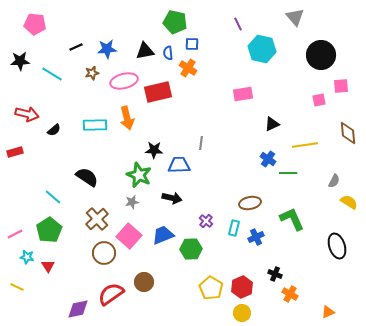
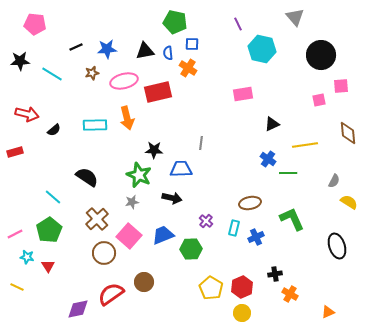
blue trapezoid at (179, 165): moved 2 px right, 4 px down
black cross at (275, 274): rotated 32 degrees counterclockwise
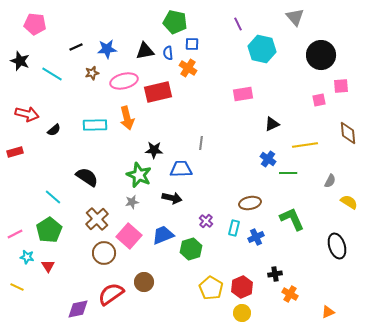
black star at (20, 61): rotated 24 degrees clockwise
gray semicircle at (334, 181): moved 4 px left
green hexagon at (191, 249): rotated 15 degrees counterclockwise
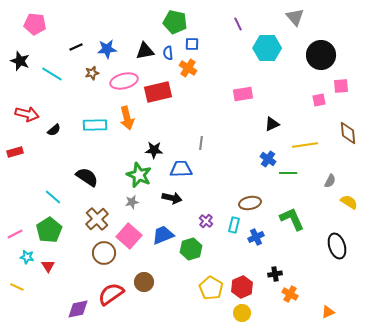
cyan hexagon at (262, 49): moved 5 px right, 1 px up; rotated 12 degrees counterclockwise
cyan rectangle at (234, 228): moved 3 px up
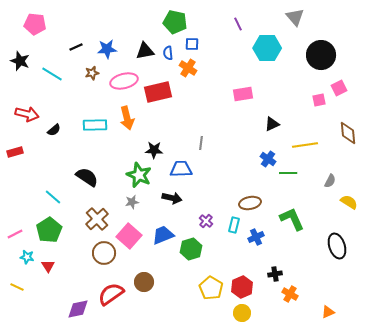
pink square at (341, 86): moved 2 px left, 2 px down; rotated 21 degrees counterclockwise
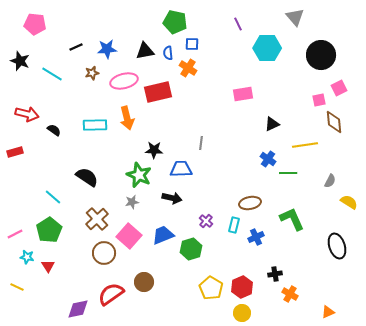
black semicircle at (54, 130): rotated 104 degrees counterclockwise
brown diamond at (348, 133): moved 14 px left, 11 px up
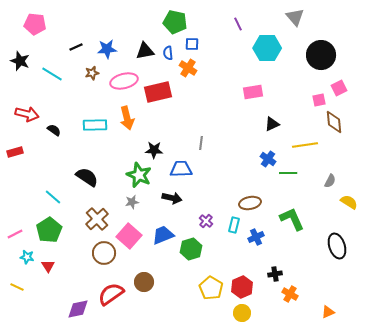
pink rectangle at (243, 94): moved 10 px right, 2 px up
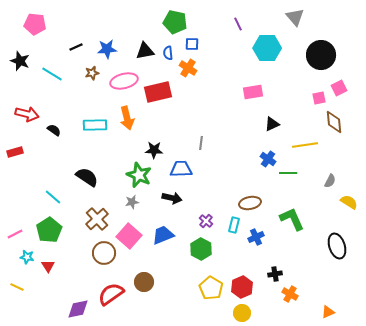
pink square at (319, 100): moved 2 px up
green hexagon at (191, 249): moved 10 px right; rotated 15 degrees counterclockwise
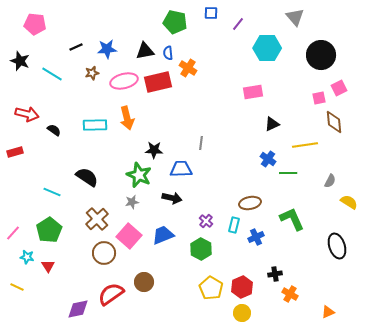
purple line at (238, 24): rotated 64 degrees clockwise
blue square at (192, 44): moved 19 px right, 31 px up
red rectangle at (158, 92): moved 10 px up
cyan line at (53, 197): moved 1 px left, 5 px up; rotated 18 degrees counterclockwise
pink line at (15, 234): moved 2 px left, 1 px up; rotated 21 degrees counterclockwise
